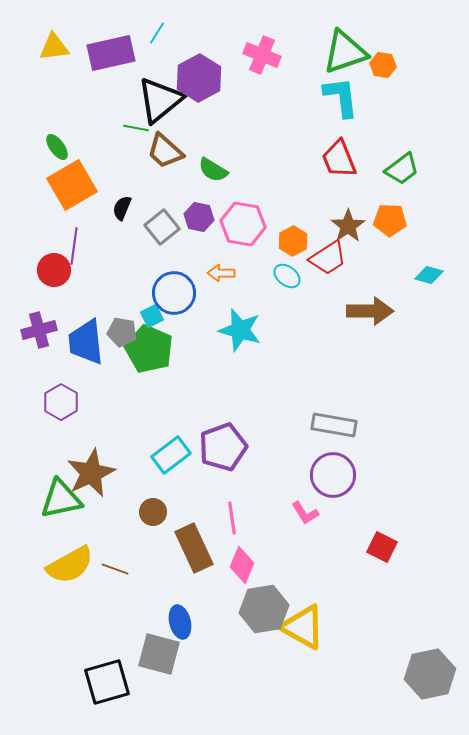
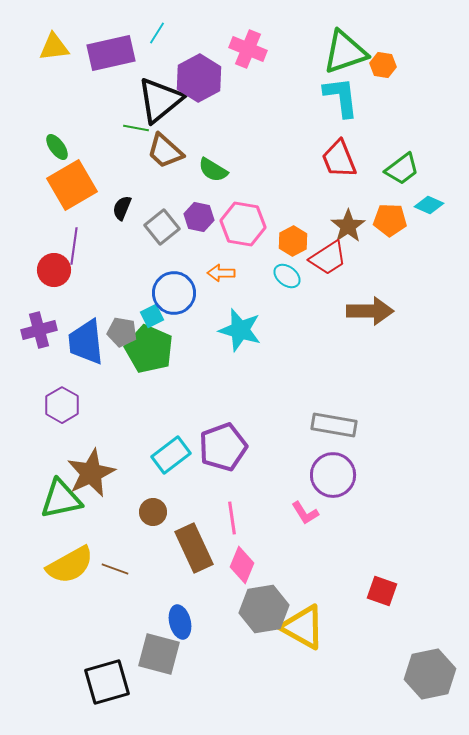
pink cross at (262, 55): moved 14 px left, 6 px up
cyan diamond at (429, 275): moved 70 px up; rotated 8 degrees clockwise
purple hexagon at (61, 402): moved 1 px right, 3 px down
red square at (382, 547): moved 44 px down; rotated 8 degrees counterclockwise
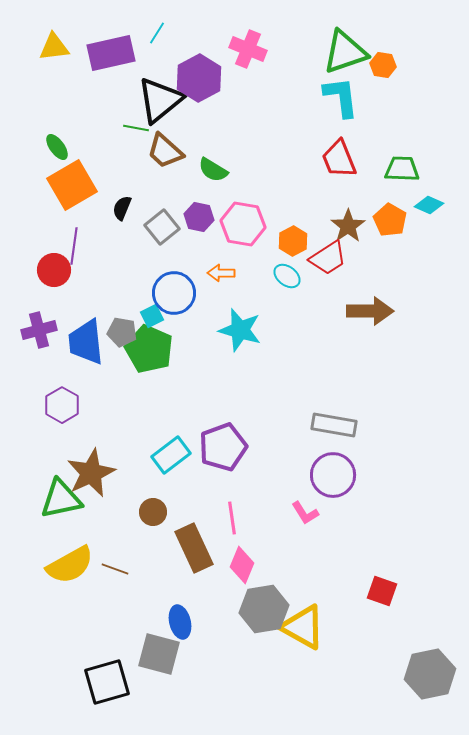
green trapezoid at (402, 169): rotated 141 degrees counterclockwise
orange pentagon at (390, 220): rotated 28 degrees clockwise
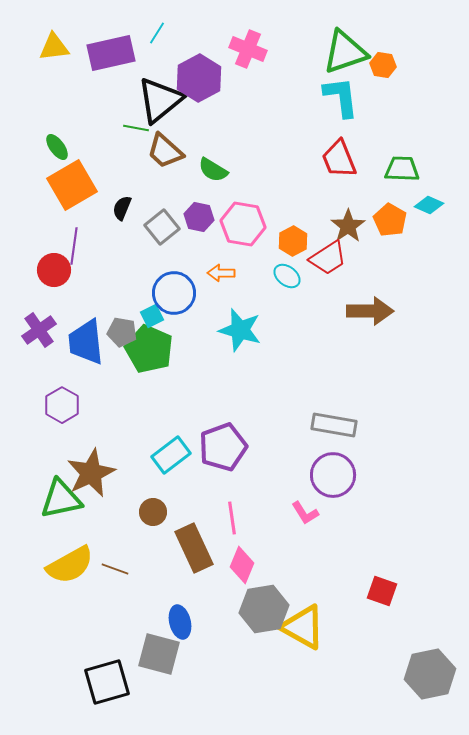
purple cross at (39, 330): rotated 20 degrees counterclockwise
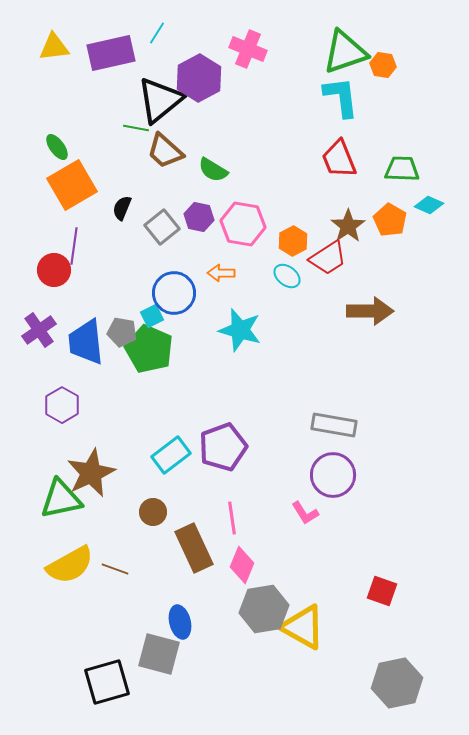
gray hexagon at (430, 674): moved 33 px left, 9 px down
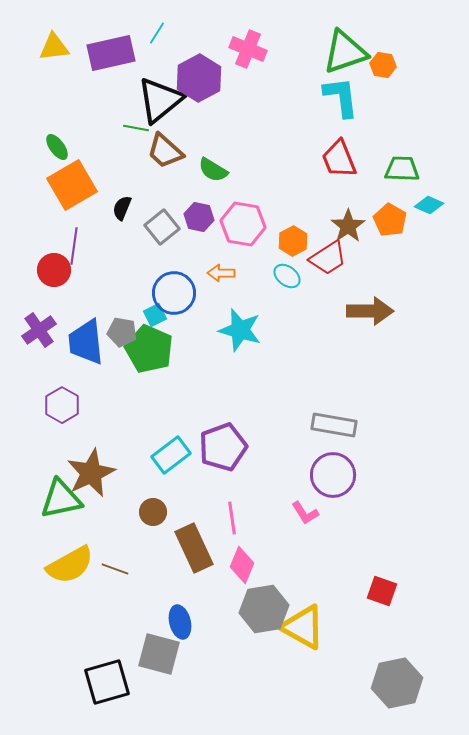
cyan square at (152, 316): moved 3 px right, 1 px up
